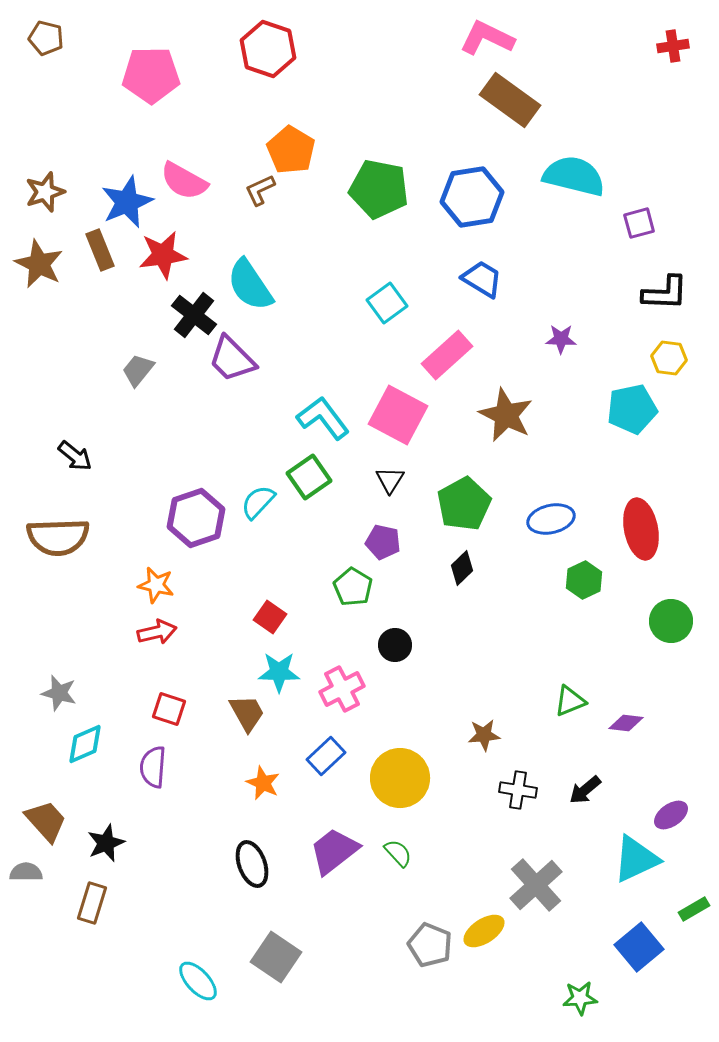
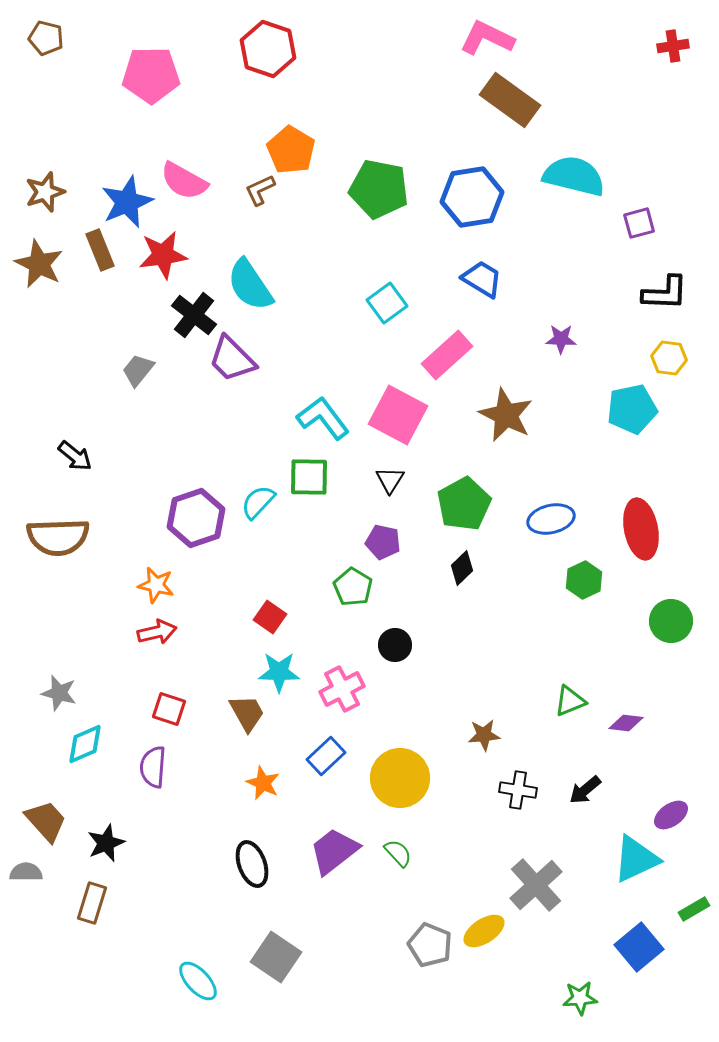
green square at (309, 477): rotated 36 degrees clockwise
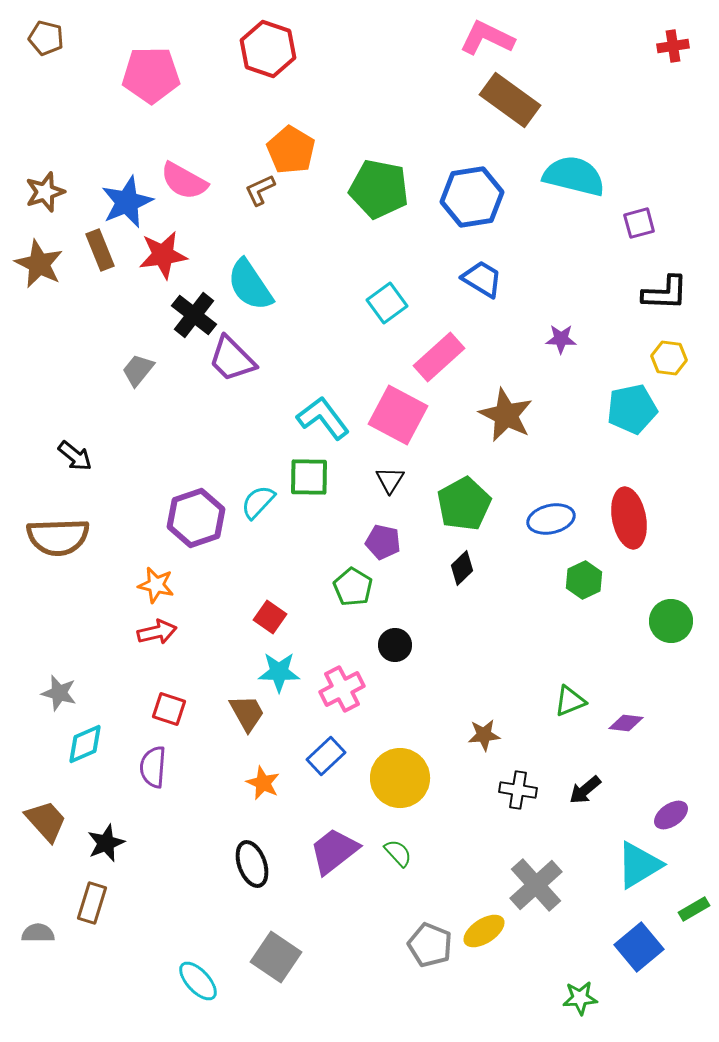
pink rectangle at (447, 355): moved 8 px left, 2 px down
red ellipse at (641, 529): moved 12 px left, 11 px up
cyan triangle at (636, 859): moved 3 px right, 6 px down; rotated 6 degrees counterclockwise
gray semicircle at (26, 872): moved 12 px right, 61 px down
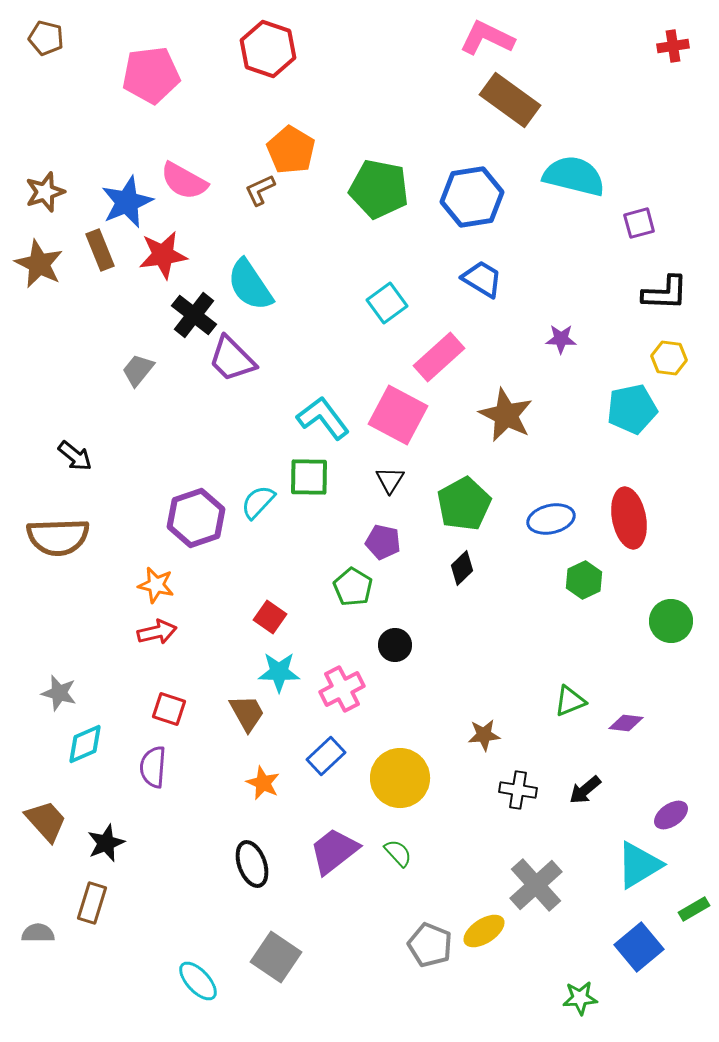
pink pentagon at (151, 75): rotated 6 degrees counterclockwise
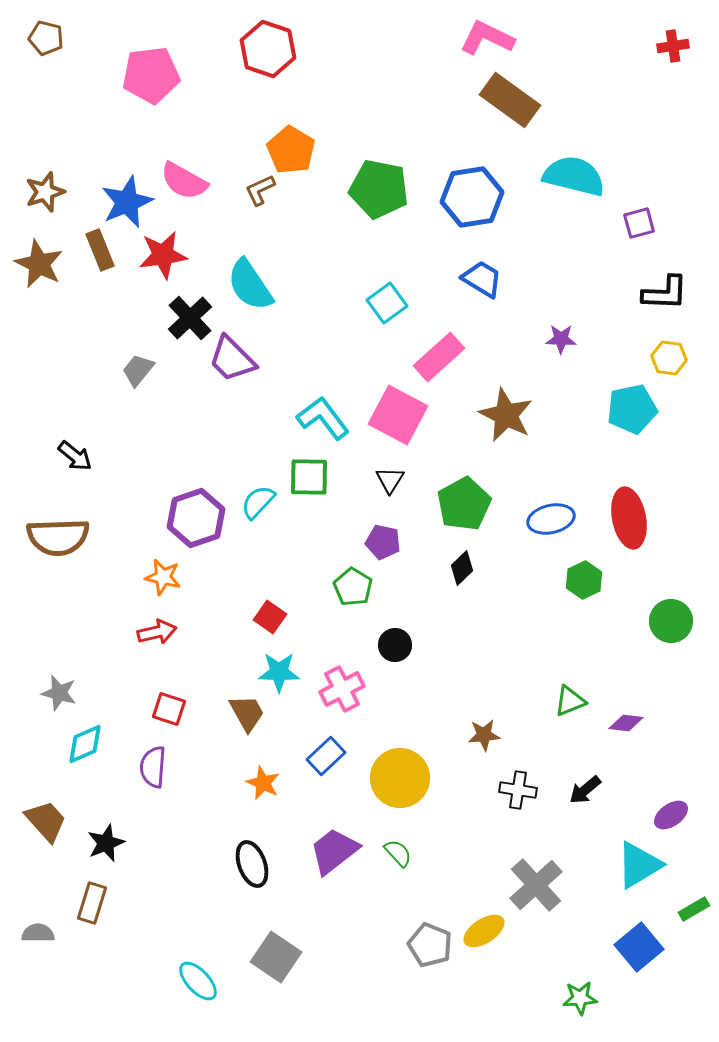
black cross at (194, 315): moved 4 px left, 3 px down; rotated 9 degrees clockwise
orange star at (156, 585): moved 7 px right, 8 px up
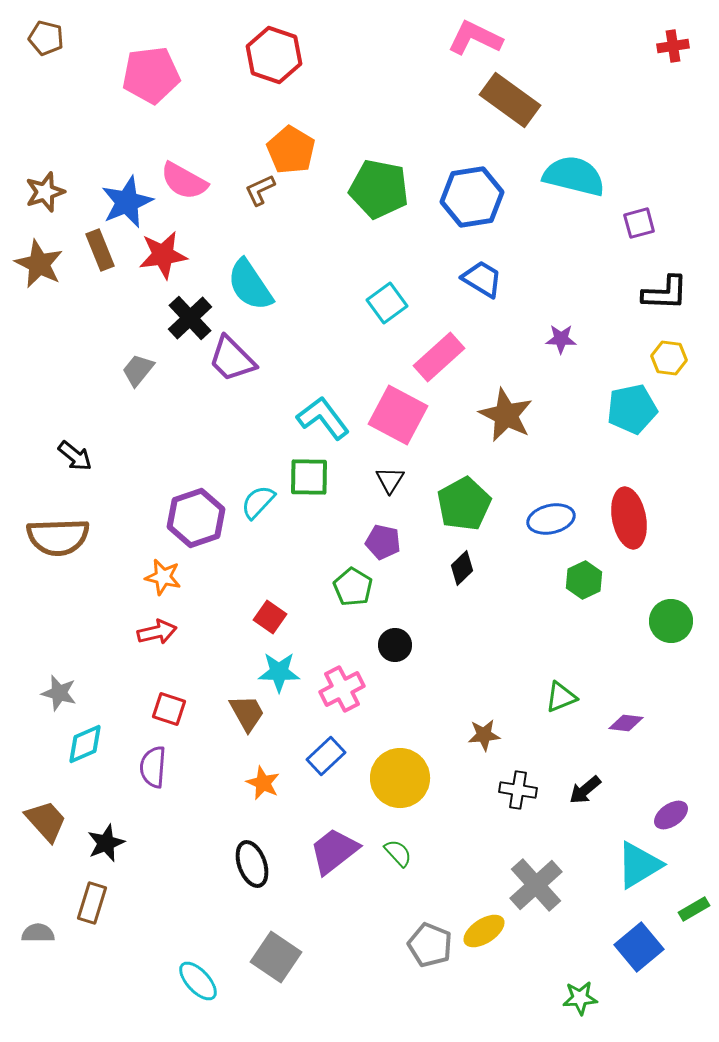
pink L-shape at (487, 38): moved 12 px left
red hexagon at (268, 49): moved 6 px right, 6 px down
green triangle at (570, 701): moved 9 px left, 4 px up
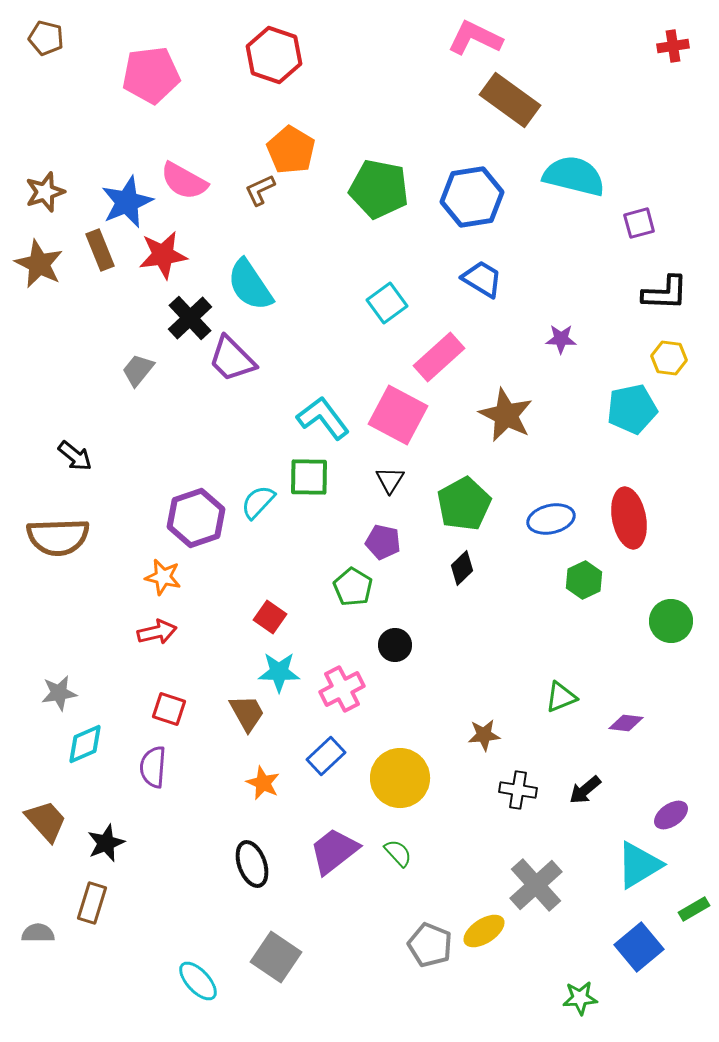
gray star at (59, 693): rotated 24 degrees counterclockwise
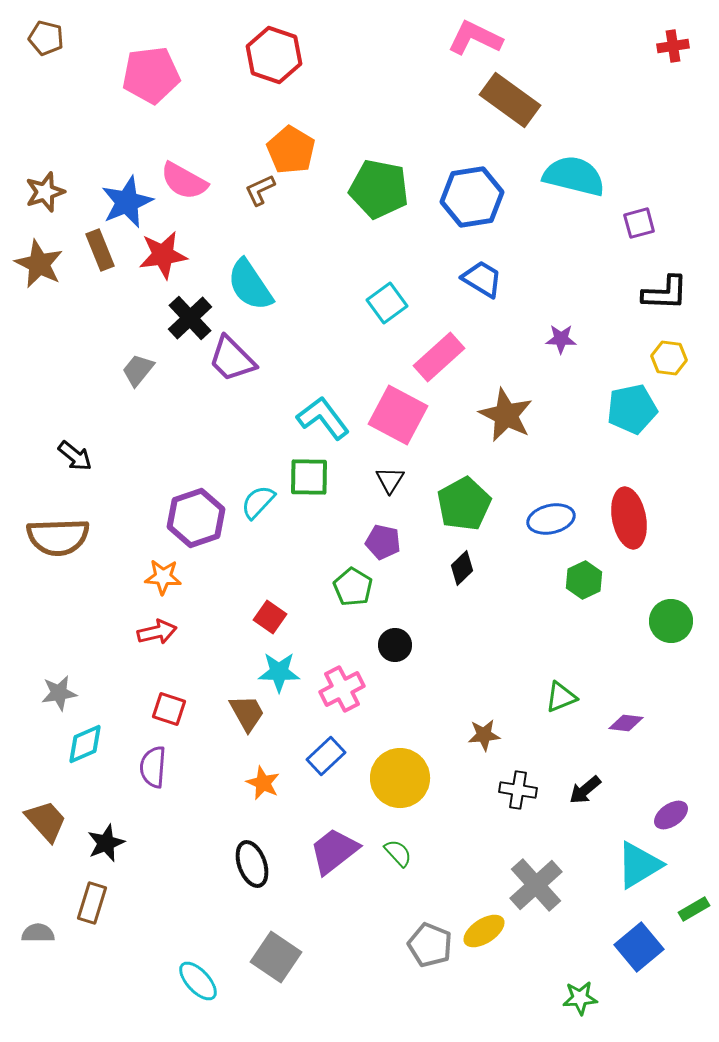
orange star at (163, 577): rotated 9 degrees counterclockwise
